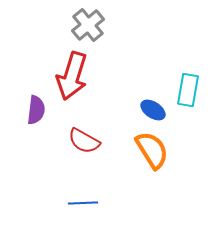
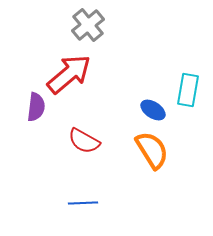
red arrow: moved 3 px left, 2 px up; rotated 147 degrees counterclockwise
purple semicircle: moved 3 px up
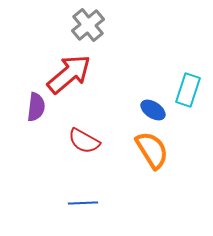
cyan rectangle: rotated 8 degrees clockwise
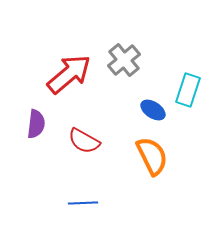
gray cross: moved 36 px right, 35 px down
purple semicircle: moved 17 px down
orange semicircle: moved 6 px down; rotated 6 degrees clockwise
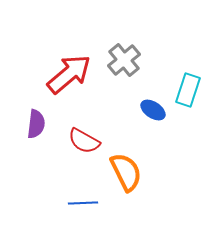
orange semicircle: moved 26 px left, 16 px down
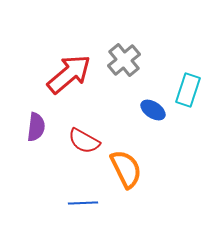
purple semicircle: moved 3 px down
orange semicircle: moved 3 px up
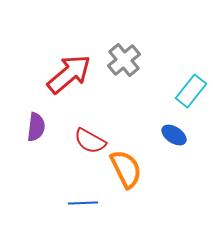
cyan rectangle: moved 3 px right, 1 px down; rotated 20 degrees clockwise
blue ellipse: moved 21 px right, 25 px down
red semicircle: moved 6 px right
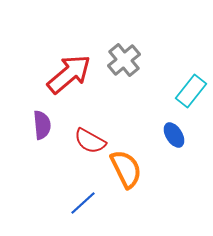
purple semicircle: moved 6 px right, 2 px up; rotated 12 degrees counterclockwise
blue ellipse: rotated 25 degrees clockwise
blue line: rotated 40 degrees counterclockwise
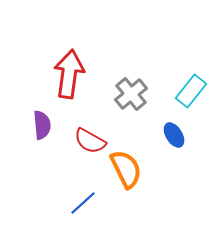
gray cross: moved 7 px right, 34 px down
red arrow: rotated 42 degrees counterclockwise
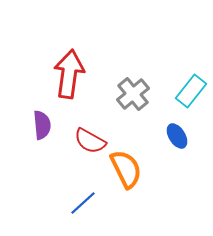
gray cross: moved 2 px right
blue ellipse: moved 3 px right, 1 px down
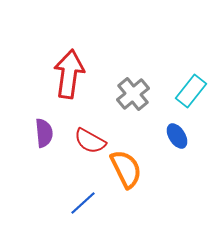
purple semicircle: moved 2 px right, 8 px down
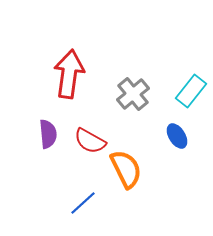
purple semicircle: moved 4 px right, 1 px down
